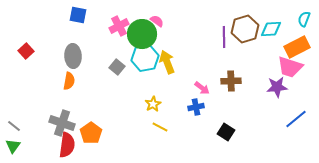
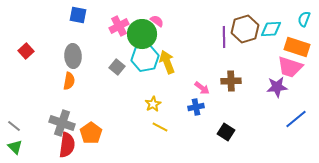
orange rectangle: rotated 45 degrees clockwise
green triangle: moved 2 px right, 1 px down; rotated 21 degrees counterclockwise
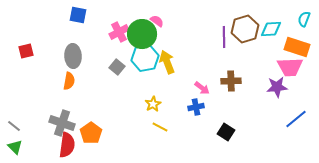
pink cross: moved 6 px down
red square: rotated 28 degrees clockwise
pink trapezoid: rotated 20 degrees counterclockwise
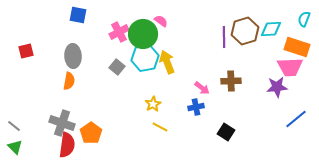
pink semicircle: moved 4 px right
brown hexagon: moved 2 px down
green circle: moved 1 px right
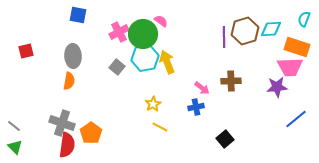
black square: moved 1 px left, 7 px down; rotated 18 degrees clockwise
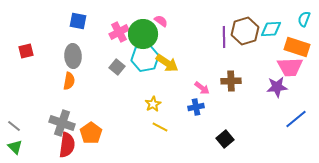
blue square: moved 6 px down
yellow arrow: moved 1 px down; rotated 145 degrees clockwise
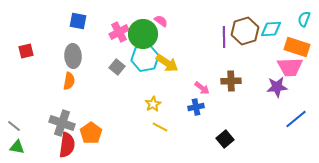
green triangle: moved 2 px right; rotated 35 degrees counterclockwise
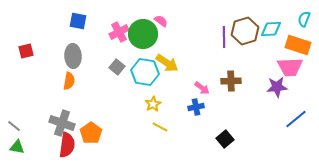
orange rectangle: moved 1 px right, 2 px up
cyan hexagon: moved 14 px down; rotated 20 degrees clockwise
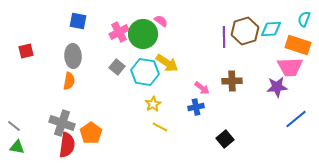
brown cross: moved 1 px right
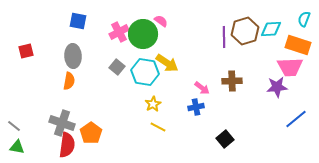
yellow line: moved 2 px left
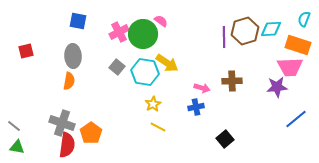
pink arrow: rotated 21 degrees counterclockwise
